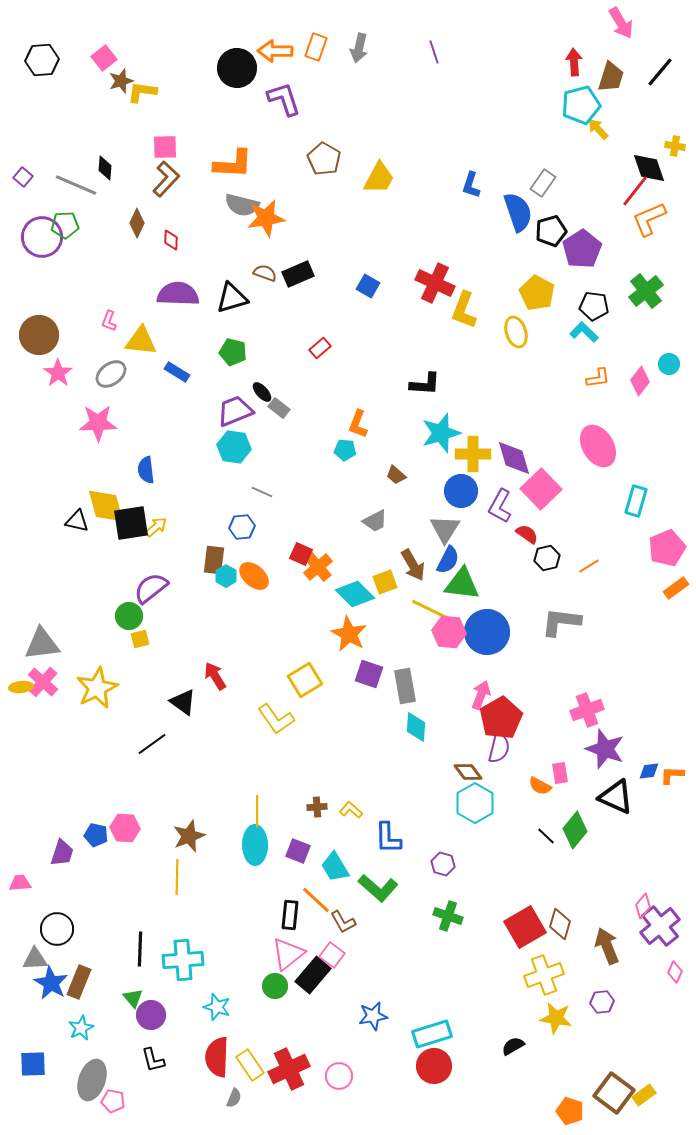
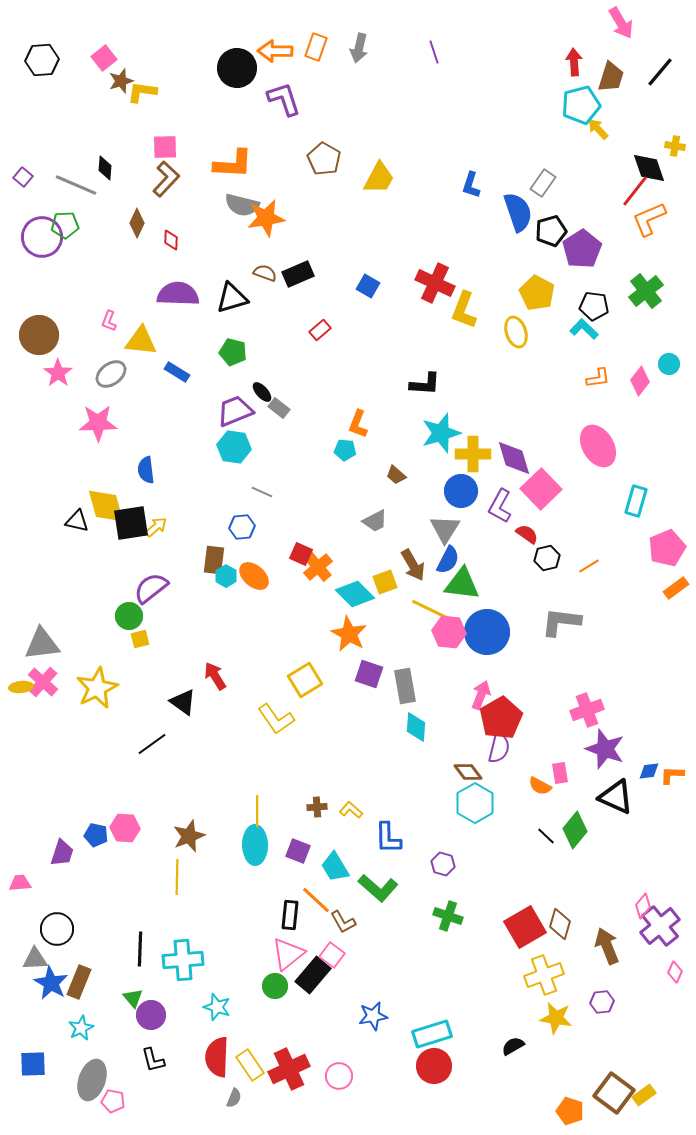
cyan L-shape at (584, 332): moved 3 px up
red rectangle at (320, 348): moved 18 px up
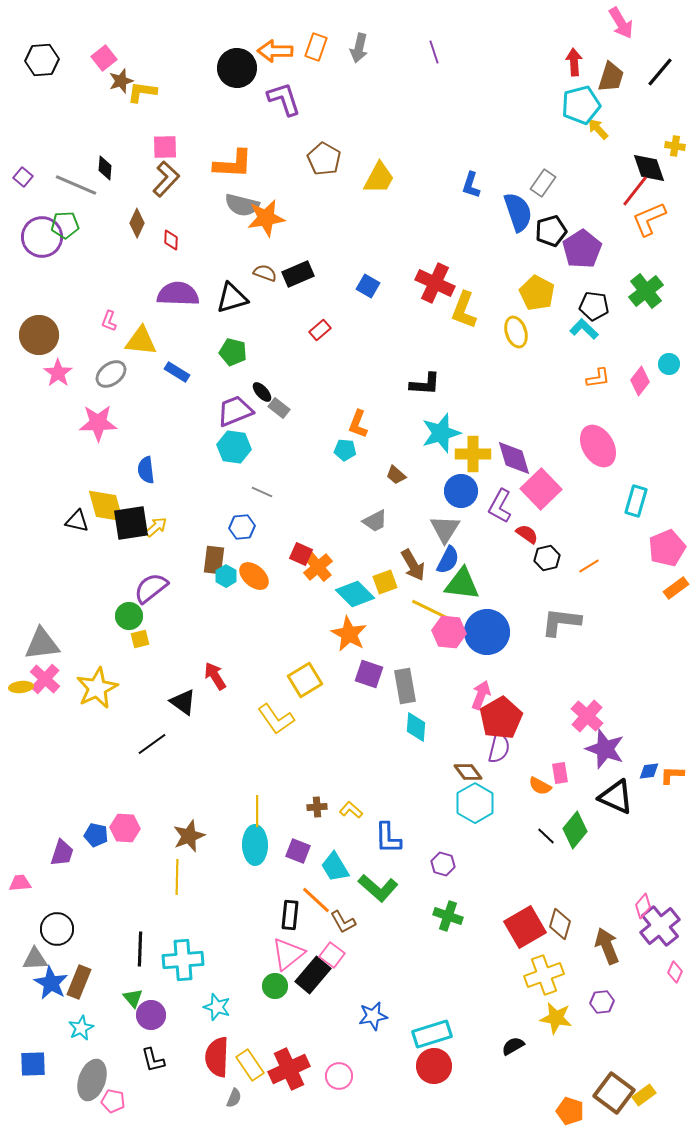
pink cross at (43, 682): moved 2 px right, 3 px up
pink cross at (587, 710): moved 6 px down; rotated 28 degrees counterclockwise
